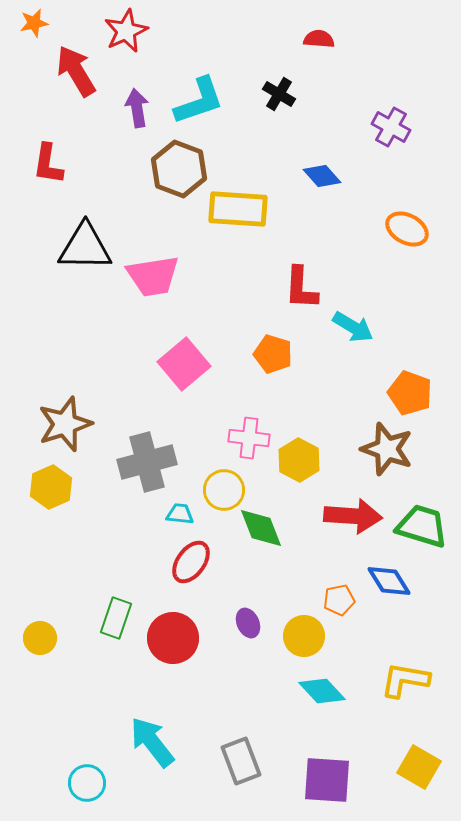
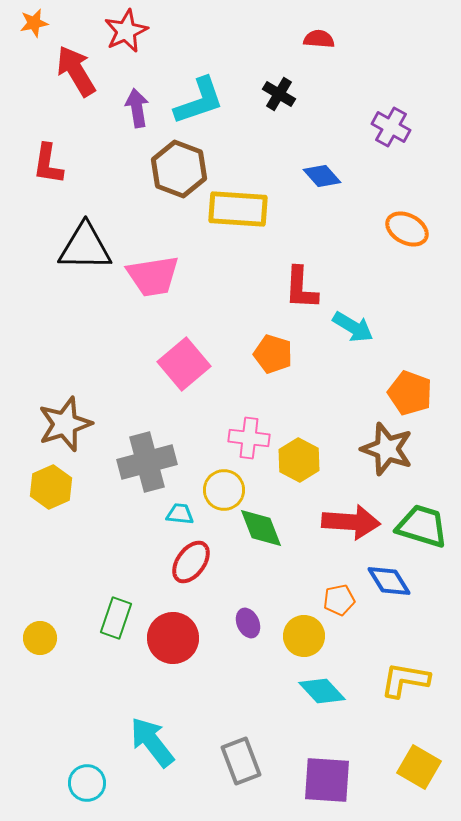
red arrow at (353, 516): moved 2 px left, 6 px down
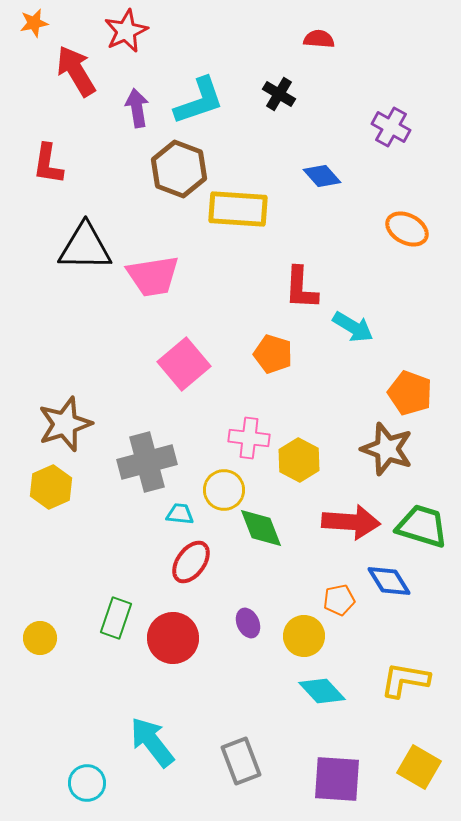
purple square at (327, 780): moved 10 px right, 1 px up
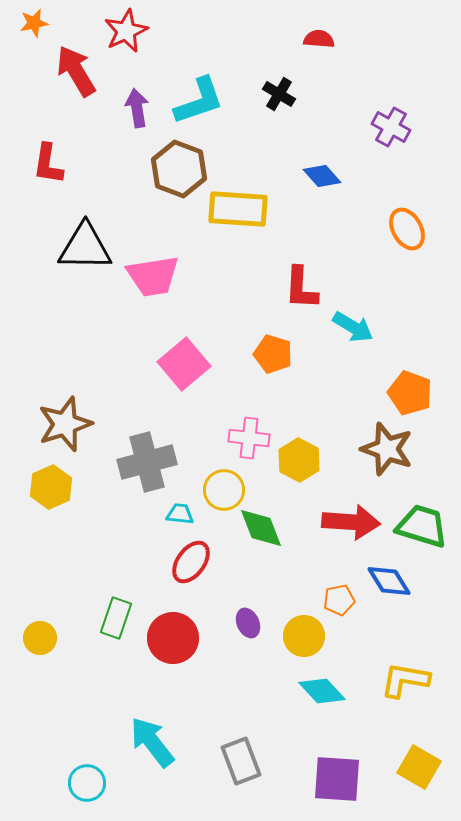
orange ellipse at (407, 229): rotated 33 degrees clockwise
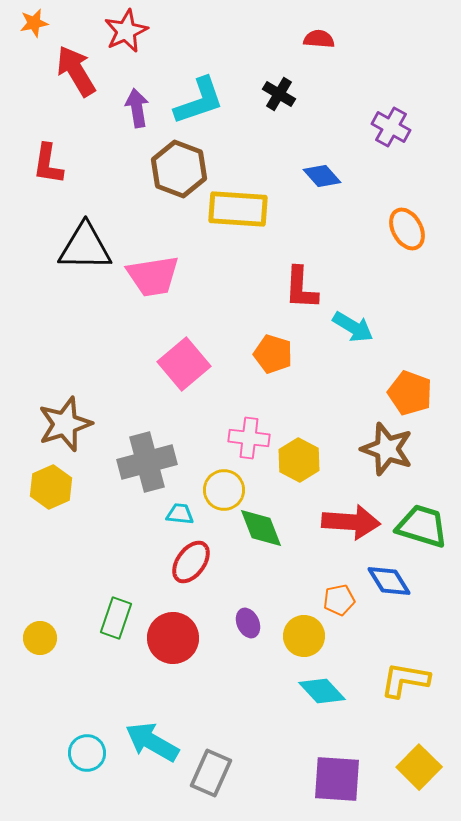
cyan arrow at (152, 742): rotated 22 degrees counterclockwise
gray rectangle at (241, 761): moved 30 px left, 12 px down; rotated 45 degrees clockwise
yellow square at (419, 767): rotated 15 degrees clockwise
cyan circle at (87, 783): moved 30 px up
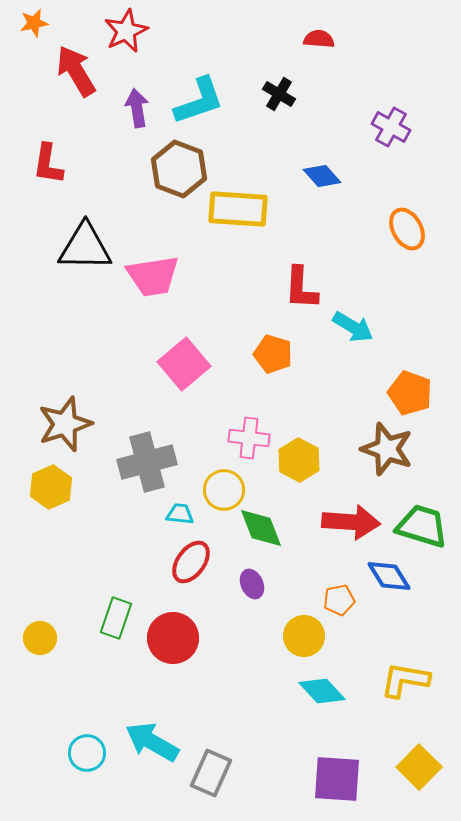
blue diamond at (389, 581): moved 5 px up
purple ellipse at (248, 623): moved 4 px right, 39 px up
